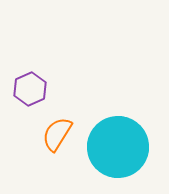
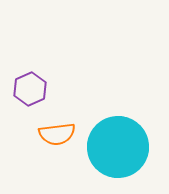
orange semicircle: rotated 129 degrees counterclockwise
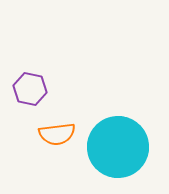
purple hexagon: rotated 24 degrees counterclockwise
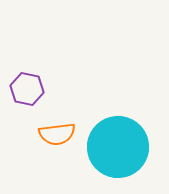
purple hexagon: moved 3 px left
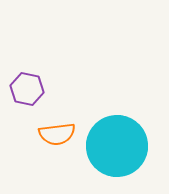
cyan circle: moved 1 px left, 1 px up
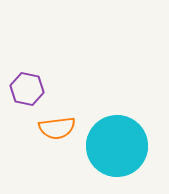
orange semicircle: moved 6 px up
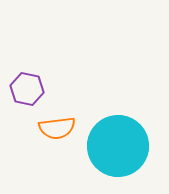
cyan circle: moved 1 px right
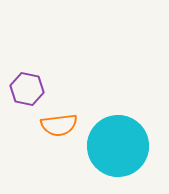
orange semicircle: moved 2 px right, 3 px up
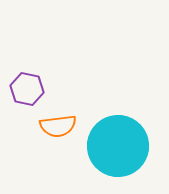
orange semicircle: moved 1 px left, 1 px down
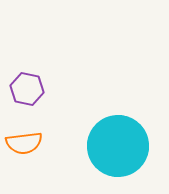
orange semicircle: moved 34 px left, 17 px down
